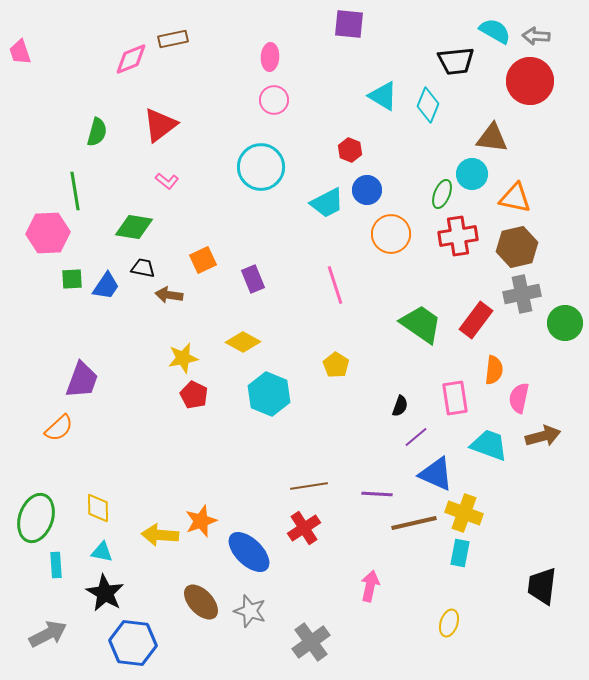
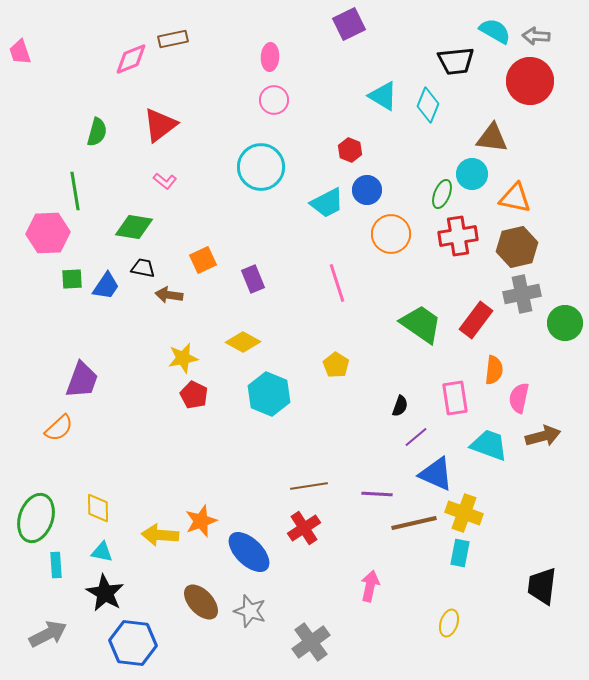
purple square at (349, 24): rotated 32 degrees counterclockwise
pink L-shape at (167, 181): moved 2 px left
pink line at (335, 285): moved 2 px right, 2 px up
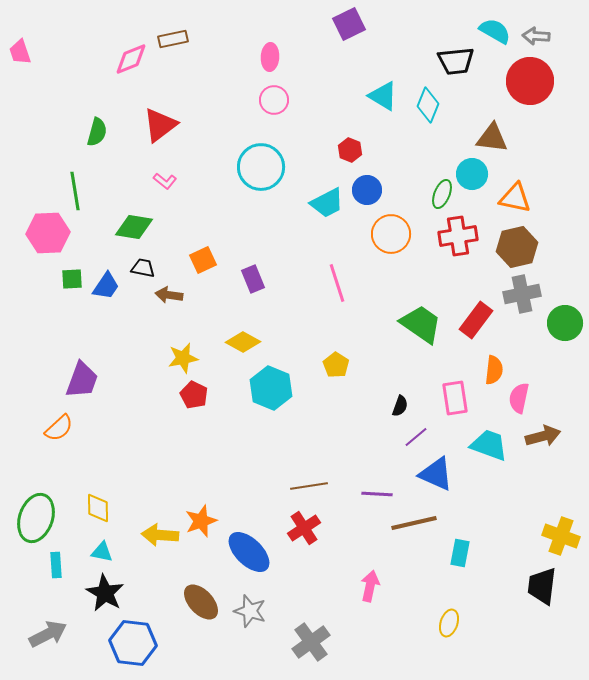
cyan hexagon at (269, 394): moved 2 px right, 6 px up
yellow cross at (464, 513): moved 97 px right, 23 px down
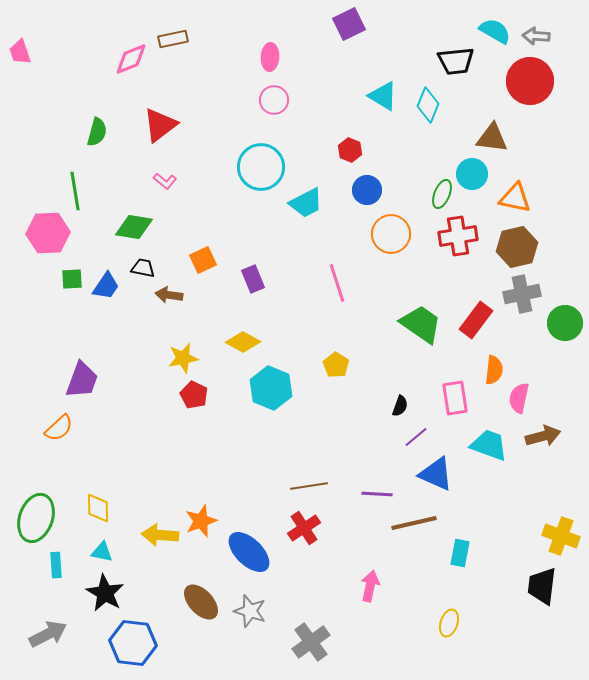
cyan trapezoid at (327, 203): moved 21 px left
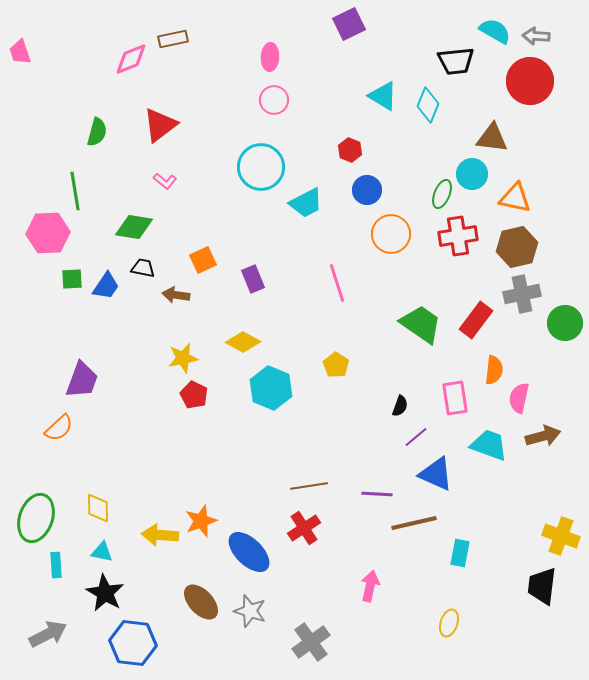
brown arrow at (169, 295): moved 7 px right
